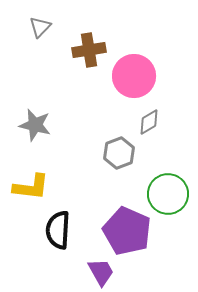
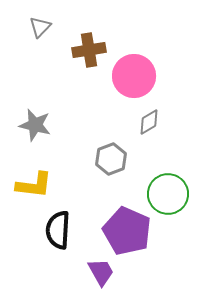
gray hexagon: moved 8 px left, 6 px down
yellow L-shape: moved 3 px right, 2 px up
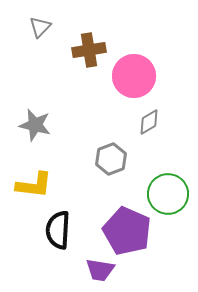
purple trapezoid: moved 1 px left, 2 px up; rotated 128 degrees clockwise
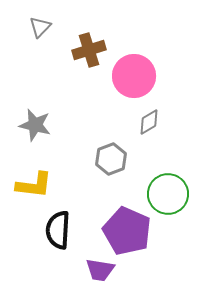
brown cross: rotated 8 degrees counterclockwise
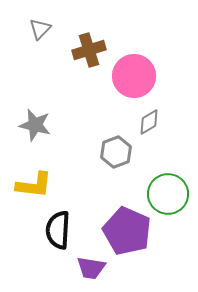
gray triangle: moved 2 px down
gray hexagon: moved 5 px right, 7 px up
purple trapezoid: moved 9 px left, 2 px up
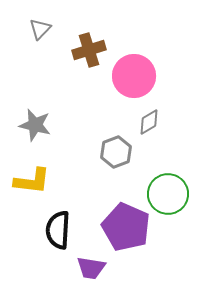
yellow L-shape: moved 2 px left, 4 px up
purple pentagon: moved 1 px left, 4 px up
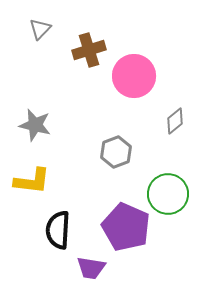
gray diamond: moved 26 px right, 1 px up; rotated 8 degrees counterclockwise
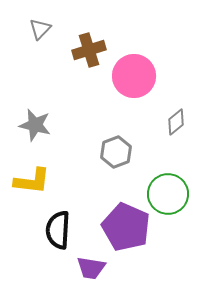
gray diamond: moved 1 px right, 1 px down
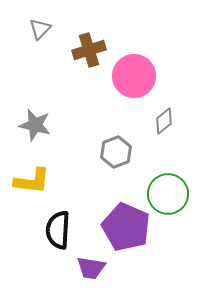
gray diamond: moved 12 px left, 1 px up
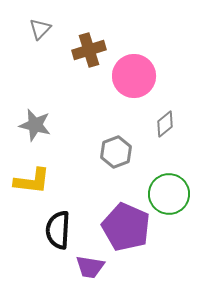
gray diamond: moved 1 px right, 3 px down
green circle: moved 1 px right
purple trapezoid: moved 1 px left, 1 px up
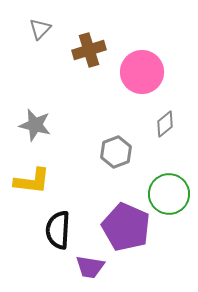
pink circle: moved 8 px right, 4 px up
